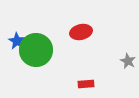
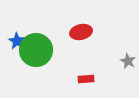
red rectangle: moved 5 px up
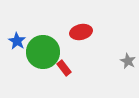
green circle: moved 7 px right, 2 px down
red rectangle: moved 22 px left, 11 px up; rotated 56 degrees clockwise
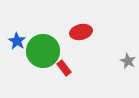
green circle: moved 1 px up
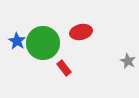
green circle: moved 8 px up
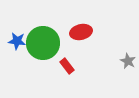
blue star: rotated 24 degrees counterclockwise
red rectangle: moved 3 px right, 2 px up
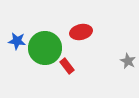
green circle: moved 2 px right, 5 px down
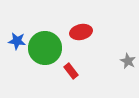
red rectangle: moved 4 px right, 5 px down
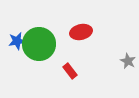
blue star: rotated 18 degrees counterclockwise
green circle: moved 6 px left, 4 px up
red rectangle: moved 1 px left
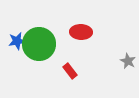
red ellipse: rotated 15 degrees clockwise
